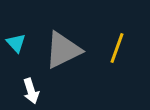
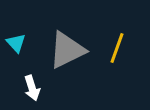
gray triangle: moved 4 px right
white arrow: moved 1 px right, 3 px up
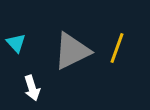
gray triangle: moved 5 px right, 1 px down
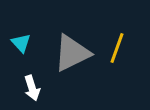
cyan triangle: moved 5 px right
gray triangle: moved 2 px down
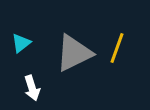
cyan triangle: rotated 35 degrees clockwise
gray triangle: moved 2 px right
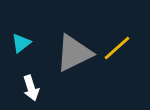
yellow line: rotated 28 degrees clockwise
white arrow: moved 1 px left
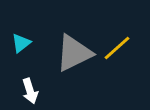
white arrow: moved 1 px left, 3 px down
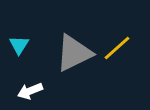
cyan triangle: moved 2 px left, 2 px down; rotated 20 degrees counterclockwise
white arrow: rotated 85 degrees clockwise
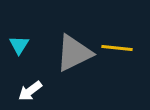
yellow line: rotated 48 degrees clockwise
white arrow: rotated 15 degrees counterclockwise
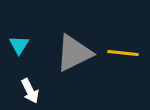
yellow line: moved 6 px right, 5 px down
white arrow: rotated 80 degrees counterclockwise
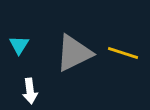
yellow line: rotated 12 degrees clockwise
white arrow: rotated 20 degrees clockwise
